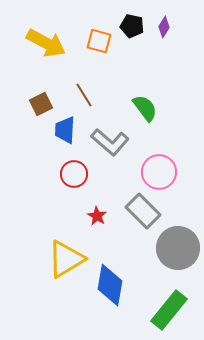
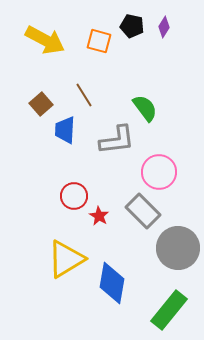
yellow arrow: moved 1 px left, 3 px up
brown square: rotated 15 degrees counterclockwise
gray L-shape: moved 7 px right, 2 px up; rotated 48 degrees counterclockwise
red circle: moved 22 px down
red star: moved 2 px right
blue diamond: moved 2 px right, 2 px up
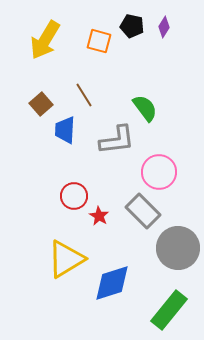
yellow arrow: rotated 93 degrees clockwise
blue diamond: rotated 63 degrees clockwise
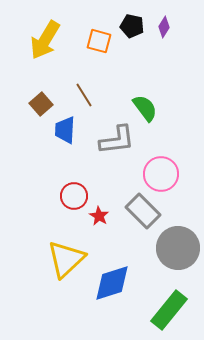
pink circle: moved 2 px right, 2 px down
yellow triangle: rotated 12 degrees counterclockwise
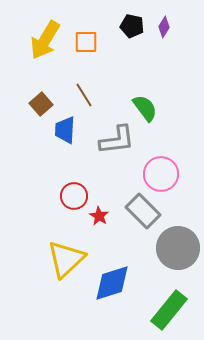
orange square: moved 13 px left, 1 px down; rotated 15 degrees counterclockwise
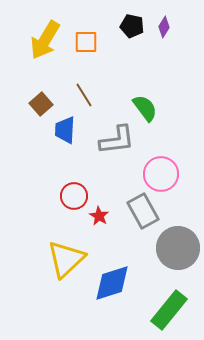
gray rectangle: rotated 16 degrees clockwise
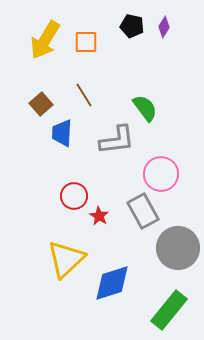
blue trapezoid: moved 3 px left, 3 px down
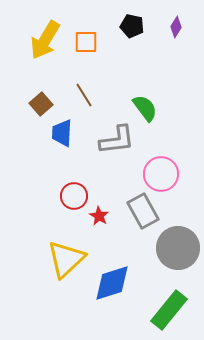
purple diamond: moved 12 px right
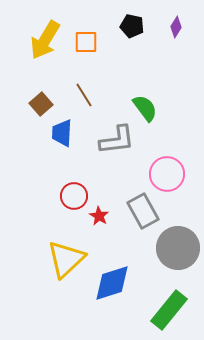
pink circle: moved 6 px right
